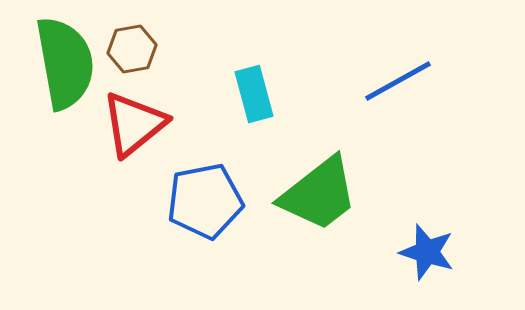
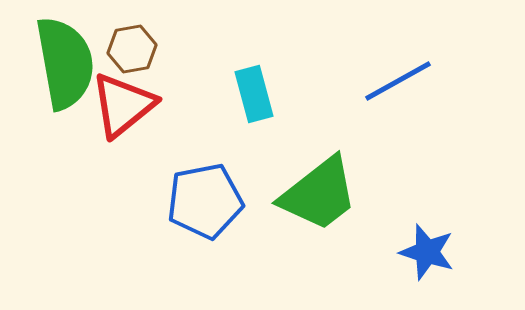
red triangle: moved 11 px left, 19 px up
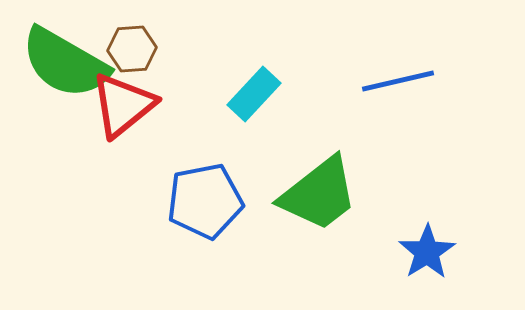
brown hexagon: rotated 6 degrees clockwise
green semicircle: rotated 130 degrees clockwise
blue line: rotated 16 degrees clockwise
cyan rectangle: rotated 58 degrees clockwise
blue star: rotated 22 degrees clockwise
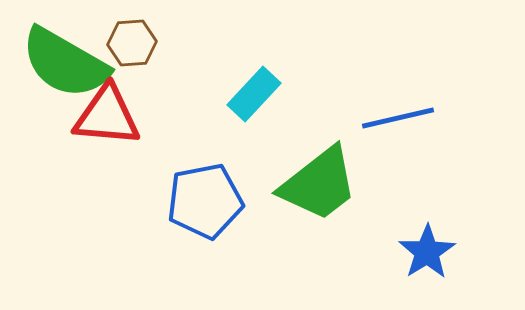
brown hexagon: moved 6 px up
blue line: moved 37 px down
red triangle: moved 16 px left, 11 px down; rotated 44 degrees clockwise
green trapezoid: moved 10 px up
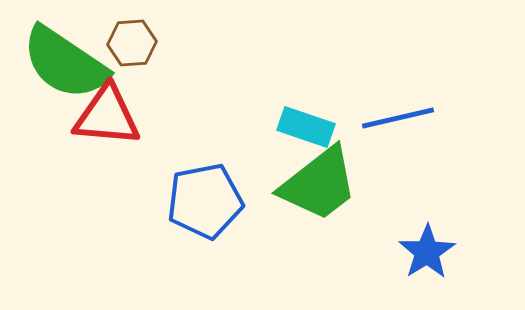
green semicircle: rotated 4 degrees clockwise
cyan rectangle: moved 52 px right, 33 px down; rotated 66 degrees clockwise
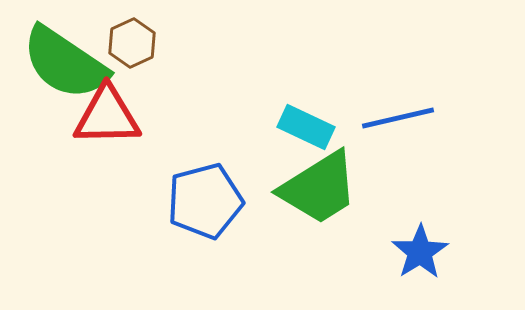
brown hexagon: rotated 21 degrees counterclockwise
red triangle: rotated 6 degrees counterclockwise
cyan rectangle: rotated 6 degrees clockwise
green trapezoid: moved 4 px down; rotated 6 degrees clockwise
blue pentagon: rotated 4 degrees counterclockwise
blue star: moved 7 px left
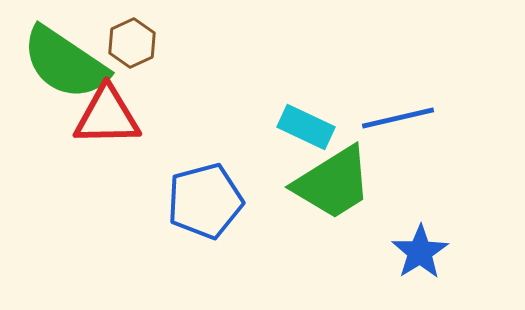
green trapezoid: moved 14 px right, 5 px up
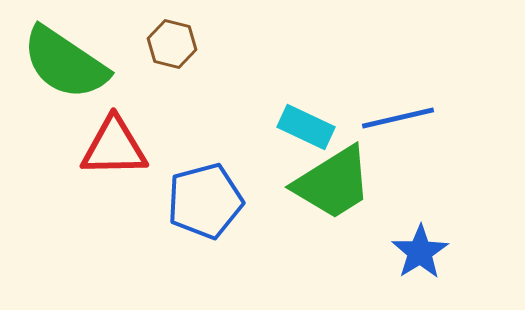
brown hexagon: moved 40 px right, 1 px down; rotated 21 degrees counterclockwise
red triangle: moved 7 px right, 31 px down
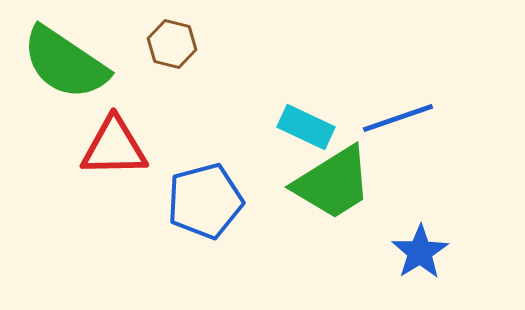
blue line: rotated 6 degrees counterclockwise
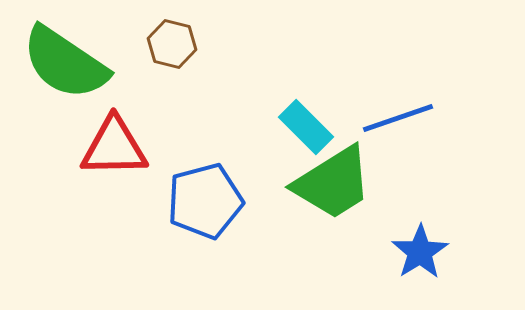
cyan rectangle: rotated 20 degrees clockwise
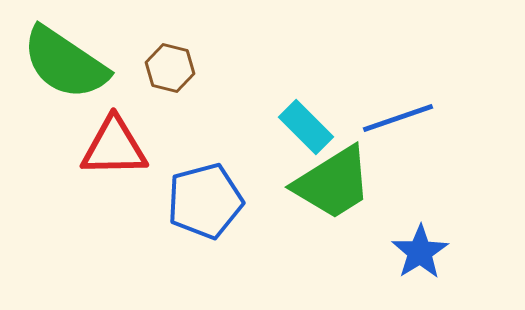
brown hexagon: moved 2 px left, 24 px down
